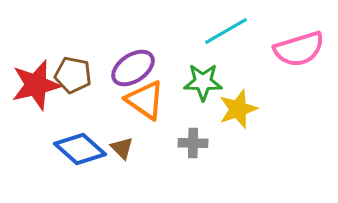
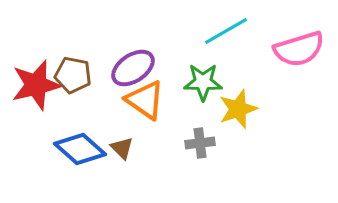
gray cross: moved 7 px right; rotated 8 degrees counterclockwise
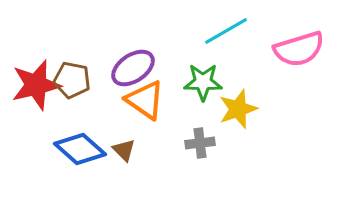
brown pentagon: moved 1 px left, 5 px down
brown triangle: moved 2 px right, 2 px down
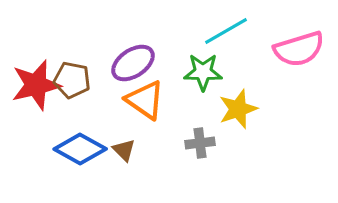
purple ellipse: moved 5 px up
green star: moved 10 px up
blue diamond: rotated 12 degrees counterclockwise
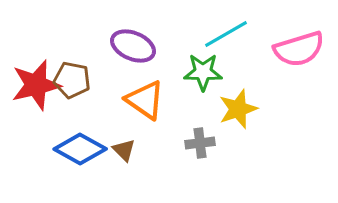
cyan line: moved 3 px down
purple ellipse: moved 17 px up; rotated 57 degrees clockwise
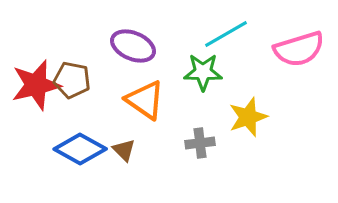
yellow star: moved 10 px right, 8 px down
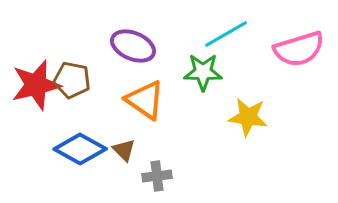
yellow star: rotated 27 degrees clockwise
gray cross: moved 43 px left, 33 px down
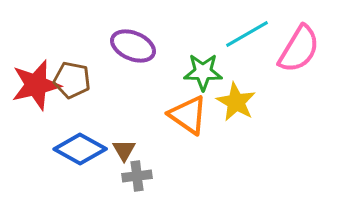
cyan line: moved 21 px right
pink semicircle: rotated 42 degrees counterclockwise
orange triangle: moved 43 px right, 15 px down
yellow star: moved 12 px left, 15 px up; rotated 21 degrees clockwise
brown triangle: rotated 15 degrees clockwise
gray cross: moved 20 px left
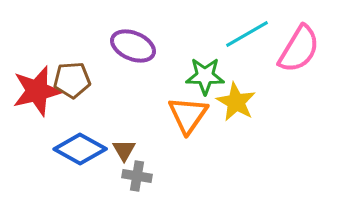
green star: moved 2 px right, 4 px down
brown pentagon: rotated 15 degrees counterclockwise
red star: moved 1 px right, 6 px down
orange triangle: rotated 30 degrees clockwise
gray cross: rotated 16 degrees clockwise
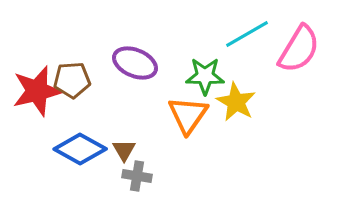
purple ellipse: moved 2 px right, 17 px down
